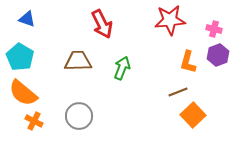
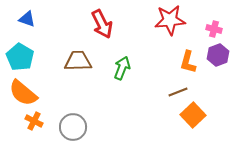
gray circle: moved 6 px left, 11 px down
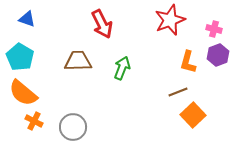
red star: rotated 16 degrees counterclockwise
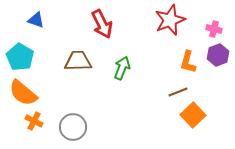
blue triangle: moved 9 px right, 1 px down
